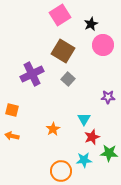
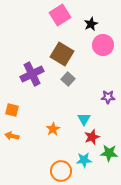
brown square: moved 1 px left, 3 px down
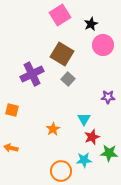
orange arrow: moved 1 px left, 12 px down
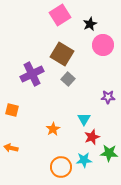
black star: moved 1 px left
orange circle: moved 4 px up
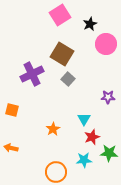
pink circle: moved 3 px right, 1 px up
orange circle: moved 5 px left, 5 px down
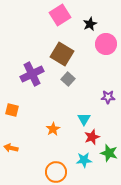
green star: rotated 12 degrees clockwise
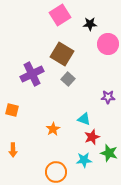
black star: rotated 24 degrees clockwise
pink circle: moved 2 px right
cyan triangle: rotated 40 degrees counterclockwise
orange arrow: moved 2 px right, 2 px down; rotated 104 degrees counterclockwise
